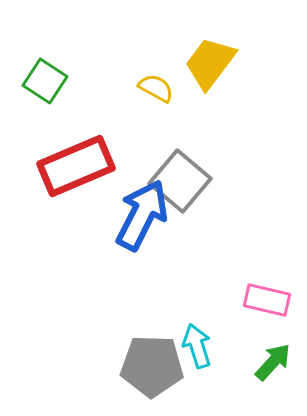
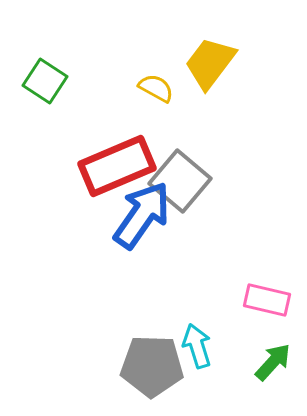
red rectangle: moved 41 px right
blue arrow: rotated 8 degrees clockwise
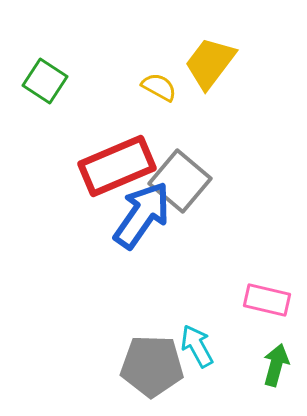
yellow semicircle: moved 3 px right, 1 px up
cyan arrow: rotated 12 degrees counterclockwise
green arrow: moved 3 px right, 3 px down; rotated 27 degrees counterclockwise
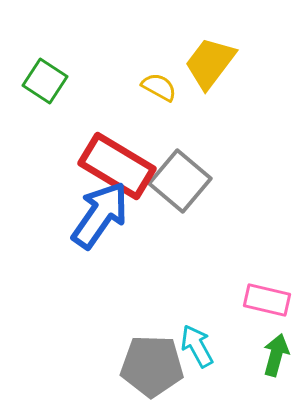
red rectangle: rotated 54 degrees clockwise
blue arrow: moved 42 px left
green arrow: moved 10 px up
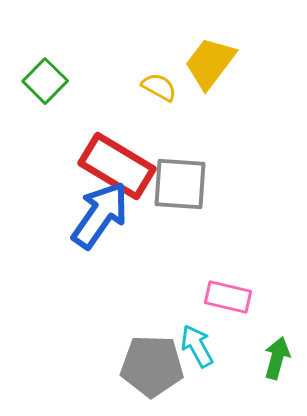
green square: rotated 12 degrees clockwise
gray square: moved 3 px down; rotated 36 degrees counterclockwise
pink rectangle: moved 39 px left, 3 px up
green arrow: moved 1 px right, 3 px down
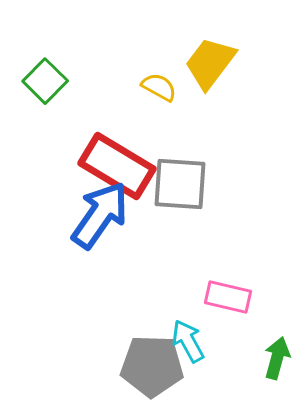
cyan arrow: moved 9 px left, 5 px up
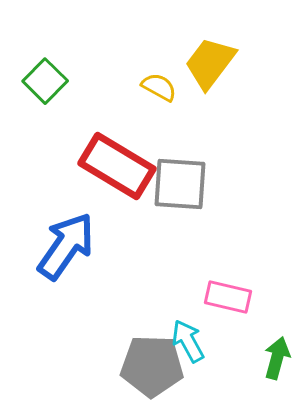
blue arrow: moved 34 px left, 31 px down
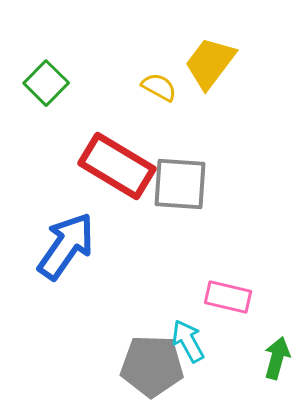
green square: moved 1 px right, 2 px down
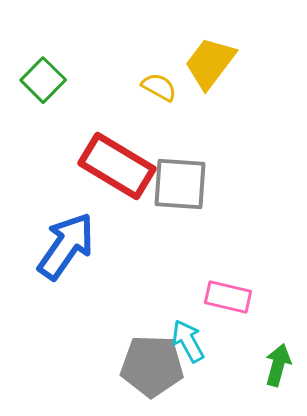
green square: moved 3 px left, 3 px up
green arrow: moved 1 px right, 7 px down
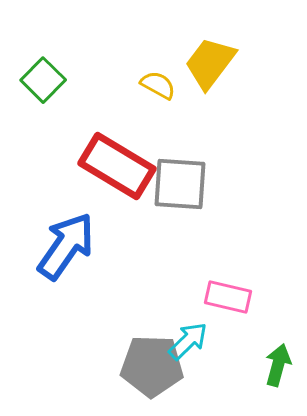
yellow semicircle: moved 1 px left, 2 px up
cyan arrow: rotated 75 degrees clockwise
